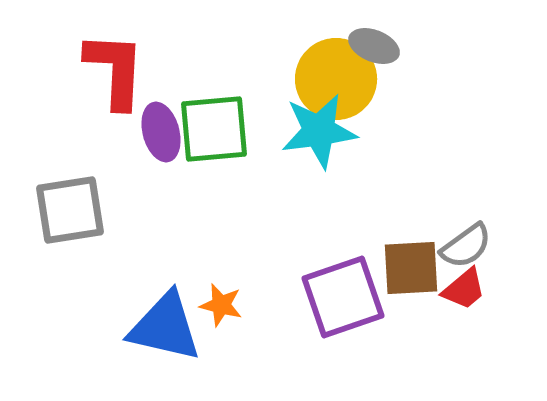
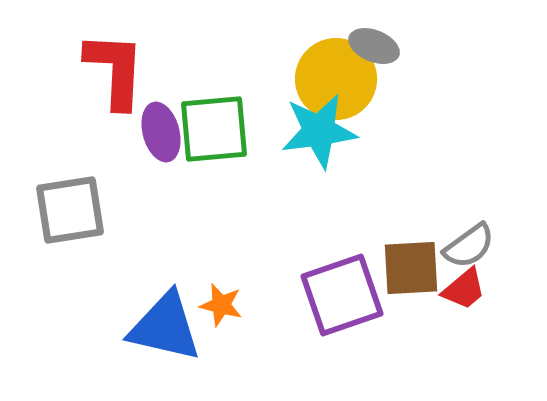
gray semicircle: moved 3 px right
purple square: moved 1 px left, 2 px up
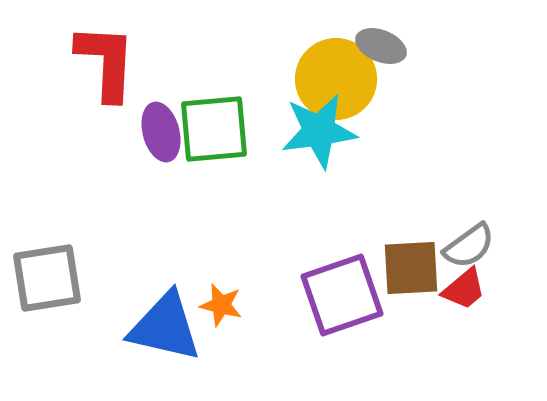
gray ellipse: moved 7 px right
red L-shape: moved 9 px left, 8 px up
gray square: moved 23 px left, 68 px down
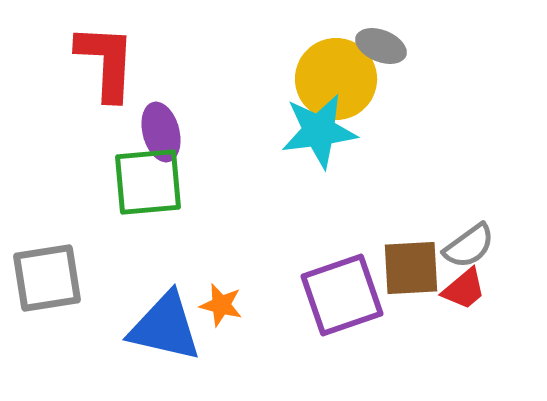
green square: moved 66 px left, 53 px down
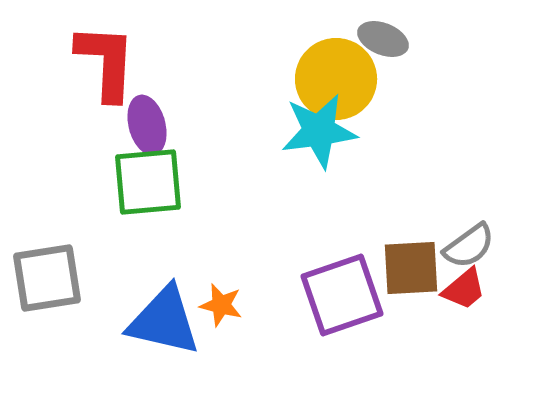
gray ellipse: moved 2 px right, 7 px up
purple ellipse: moved 14 px left, 7 px up
blue triangle: moved 1 px left, 6 px up
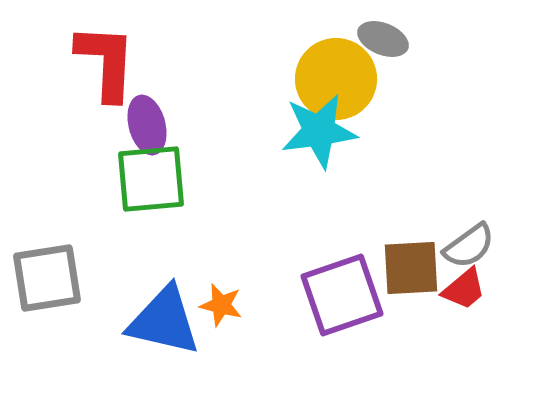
green square: moved 3 px right, 3 px up
